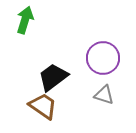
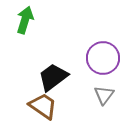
gray triangle: rotated 50 degrees clockwise
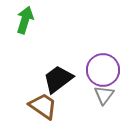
purple circle: moved 12 px down
black trapezoid: moved 5 px right, 2 px down
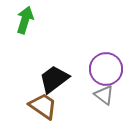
purple circle: moved 3 px right, 1 px up
black trapezoid: moved 4 px left
gray triangle: rotated 30 degrees counterclockwise
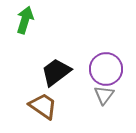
black trapezoid: moved 2 px right, 7 px up
gray triangle: rotated 30 degrees clockwise
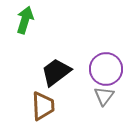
gray triangle: moved 1 px down
brown trapezoid: rotated 52 degrees clockwise
